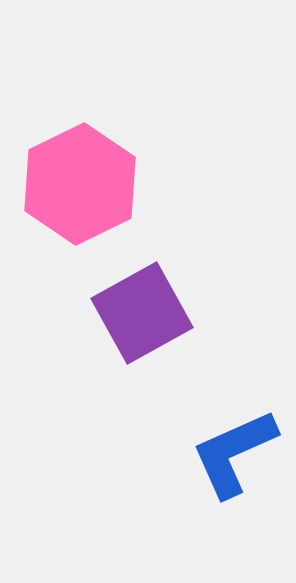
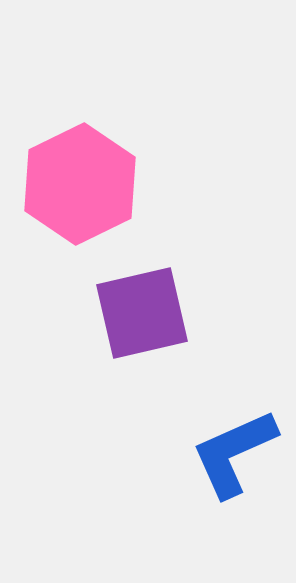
purple square: rotated 16 degrees clockwise
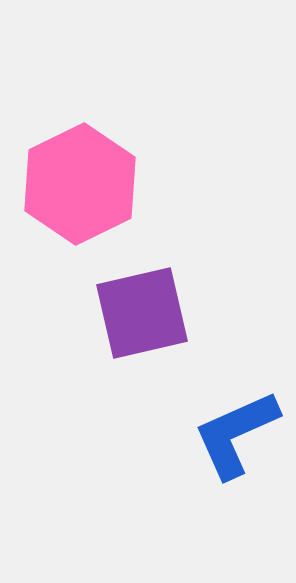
blue L-shape: moved 2 px right, 19 px up
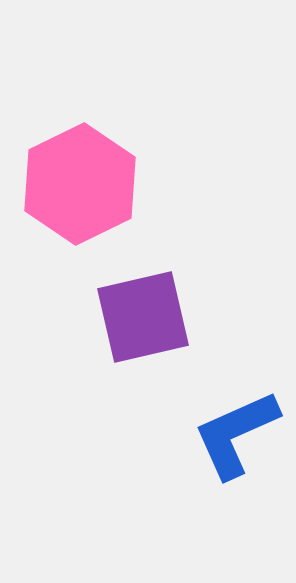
purple square: moved 1 px right, 4 px down
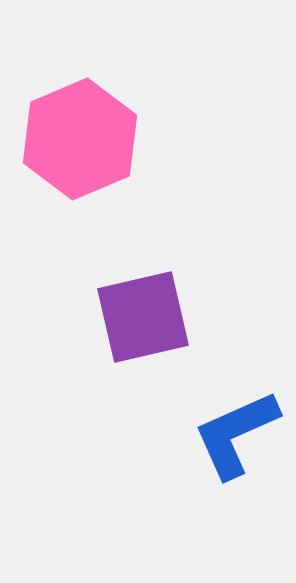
pink hexagon: moved 45 px up; rotated 3 degrees clockwise
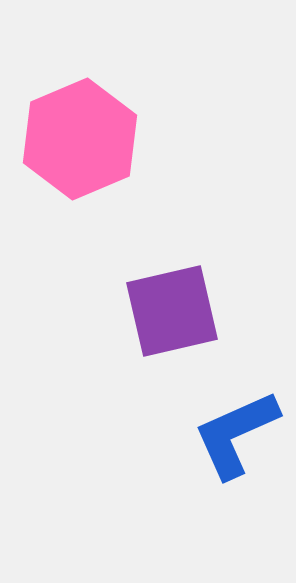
purple square: moved 29 px right, 6 px up
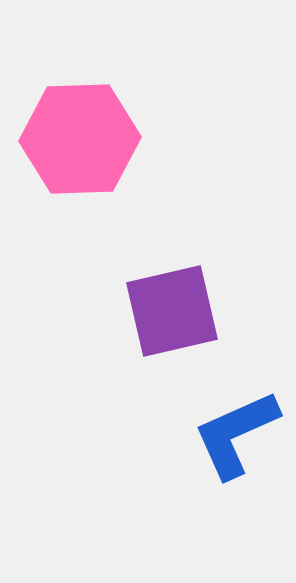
pink hexagon: rotated 21 degrees clockwise
